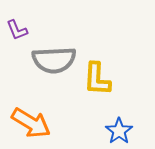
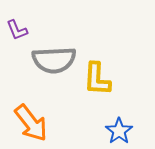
orange arrow: rotated 21 degrees clockwise
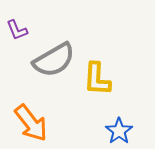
gray semicircle: rotated 27 degrees counterclockwise
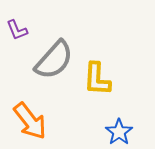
gray semicircle: rotated 18 degrees counterclockwise
orange arrow: moved 1 px left, 2 px up
blue star: moved 1 px down
